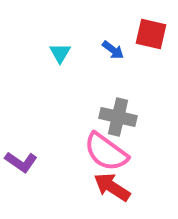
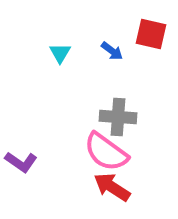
blue arrow: moved 1 px left, 1 px down
gray cross: rotated 9 degrees counterclockwise
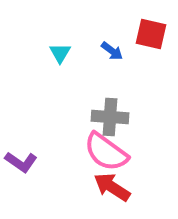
gray cross: moved 8 px left
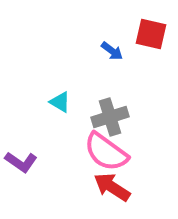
cyan triangle: moved 49 px down; rotated 30 degrees counterclockwise
gray cross: rotated 21 degrees counterclockwise
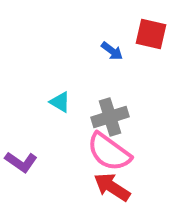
pink semicircle: moved 3 px right
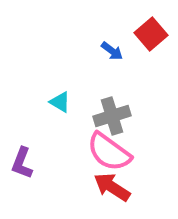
red square: rotated 36 degrees clockwise
gray cross: moved 2 px right, 1 px up
purple L-shape: moved 1 px right, 1 px down; rotated 76 degrees clockwise
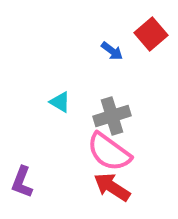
purple L-shape: moved 19 px down
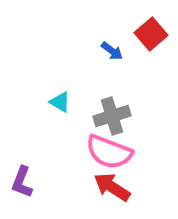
pink semicircle: rotated 15 degrees counterclockwise
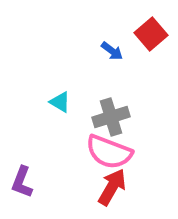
gray cross: moved 1 px left, 1 px down
red arrow: rotated 87 degrees clockwise
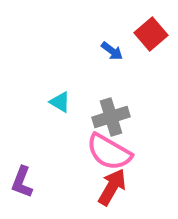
pink semicircle: rotated 9 degrees clockwise
